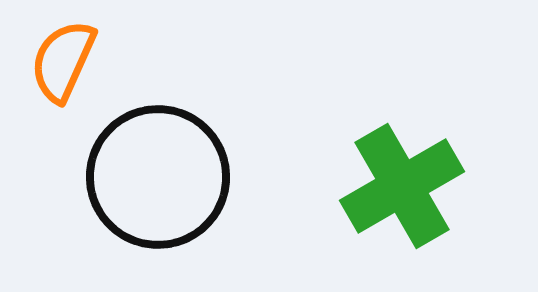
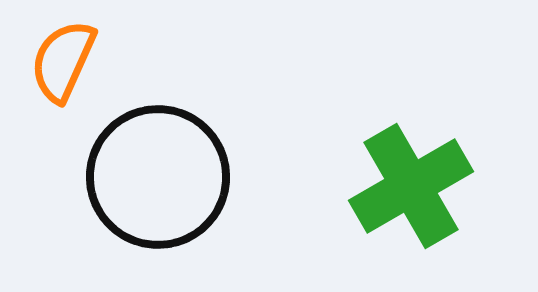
green cross: moved 9 px right
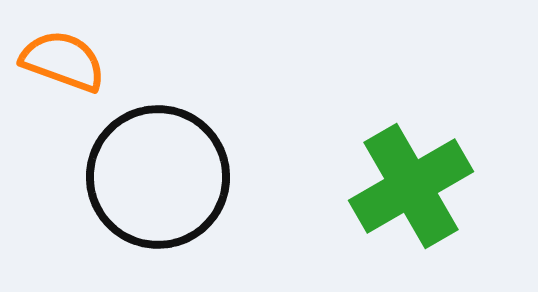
orange semicircle: rotated 86 degrees clockwise
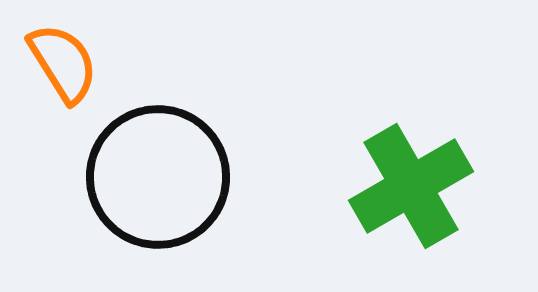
orange semicircle: moved 2 px down; rotated 38 degrees clockwise
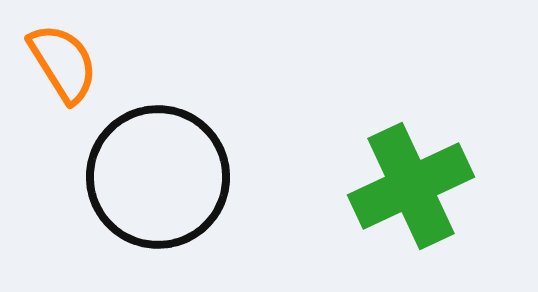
green cross: rotated 5 degrees clockwise
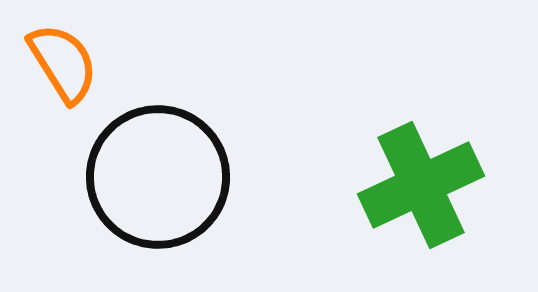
green cross: moved 10 px right, 1 px up
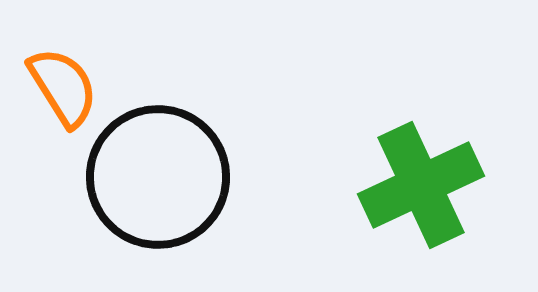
orange semicircle: moved 24 px down
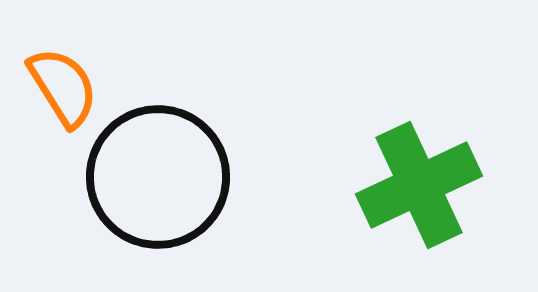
green cross: moved 2 px left
